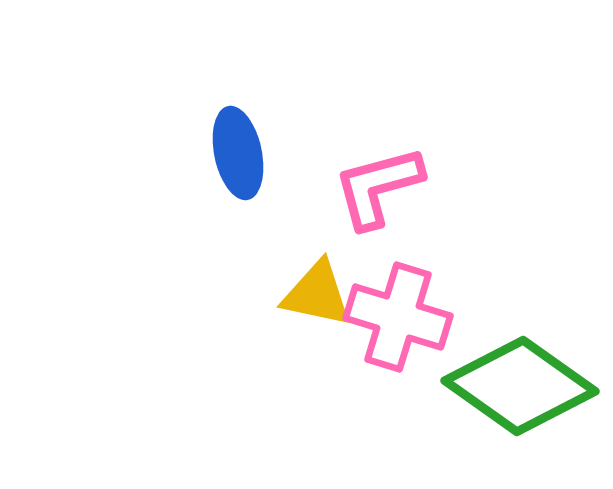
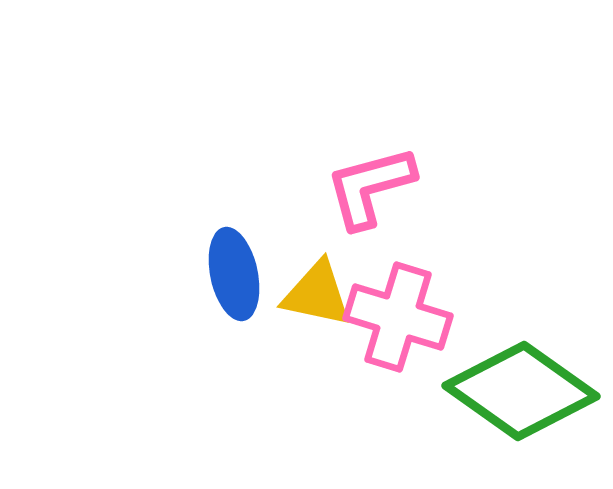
blue ellipse: moved 4 px left, 121 px down
pink L-shape: moved 8 px left
green diamond: moved 1 px right, 5 px down
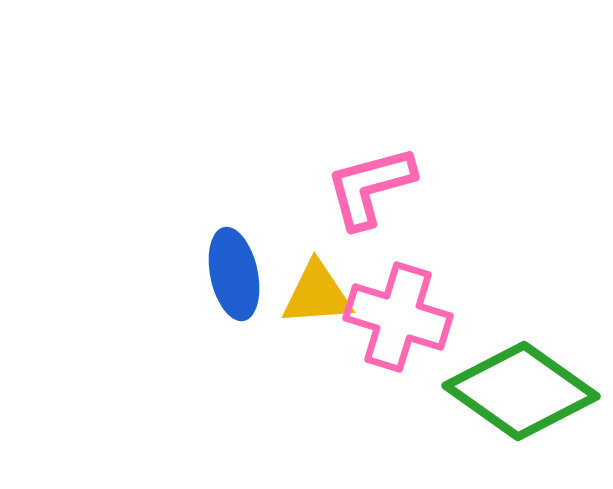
yellow triangle: rotated 16 degrees counterclockwise
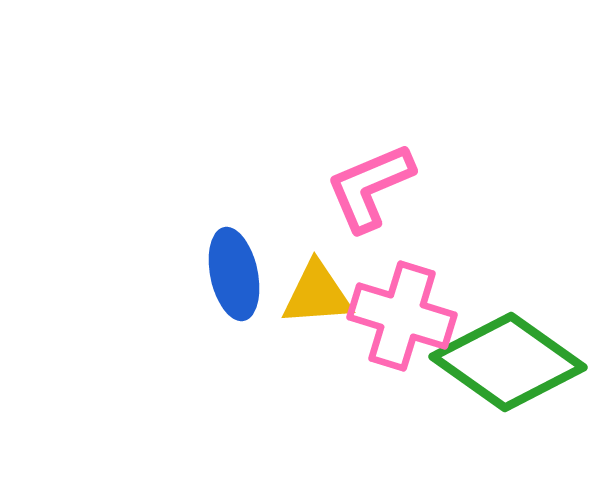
pink L-shape: rotated 8 degrees counterclockwise
pink cross: moved 4 px right, 1 px up
green diamond: moved 13 px left, 29 px up
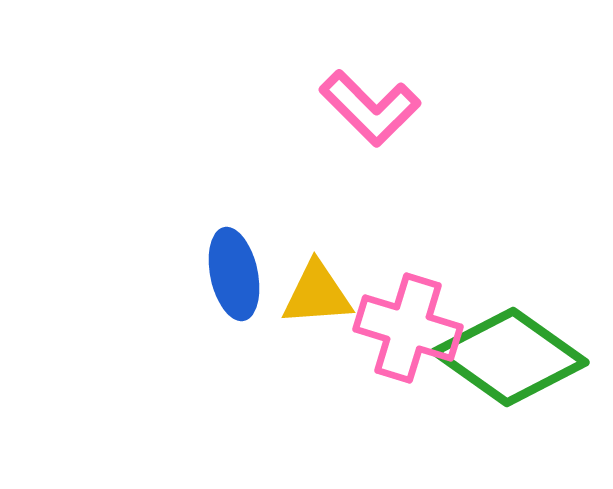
pink L-shape: moved 79 px up; rotated 112 degrees counterclockwise
pink cross: moved 6 px right, 12 px down
green diamond: moved 2 px right, 5 px up
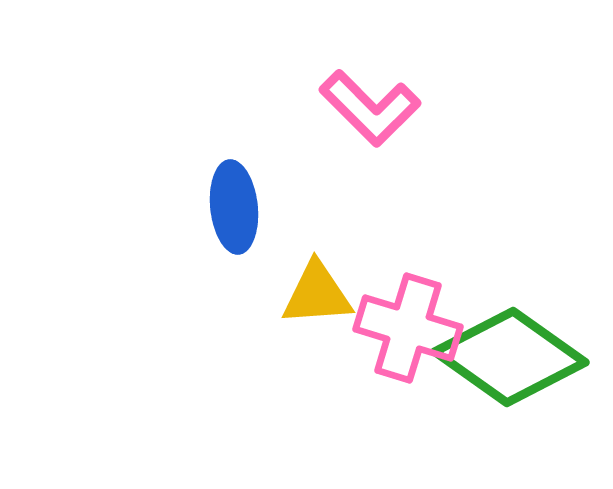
blue ellipse: moved 67 px up; rotated 6 degrees clockwise
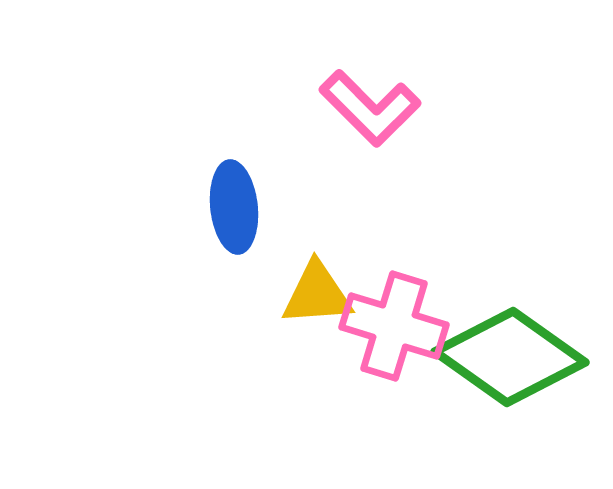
pink cross: moved 14 px left, 2 px up
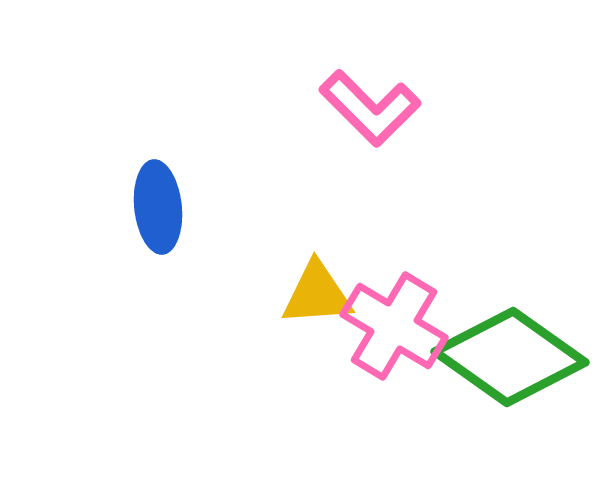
blue ellipse: moved 76 px left
pink cross: rotated 14 degrees clockwise
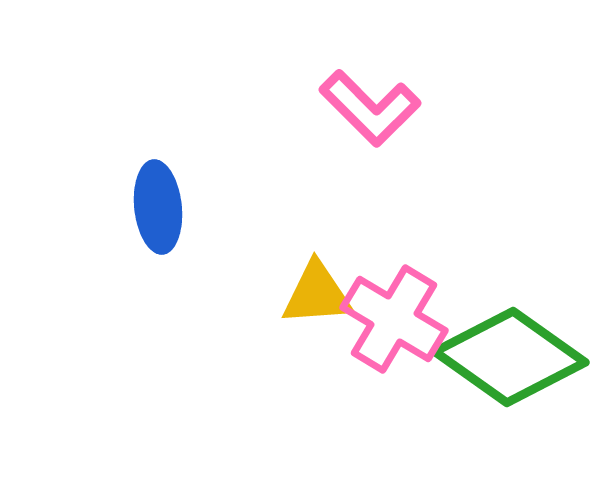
pink cross: moved 7 px up
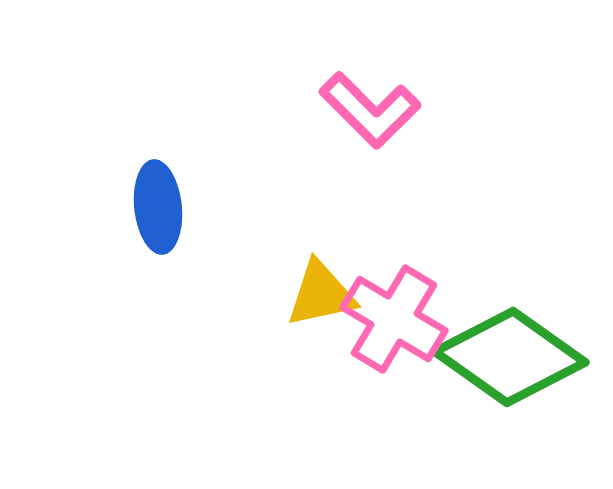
pink L-shape: moved 2 px down
yellow triangle: moved 4 px right; rotated 8 degrees counterclockwise
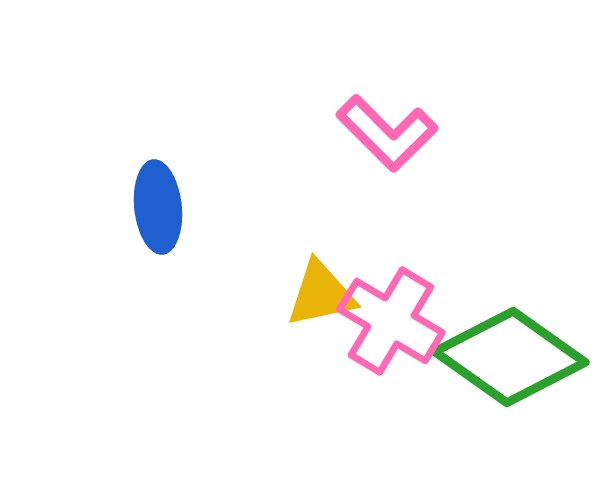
pink L-shape: moved 17 px right, 23 px down
pink cross: moved 3 px left, 2 px down
